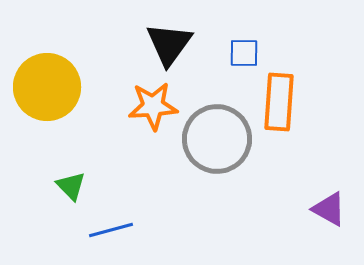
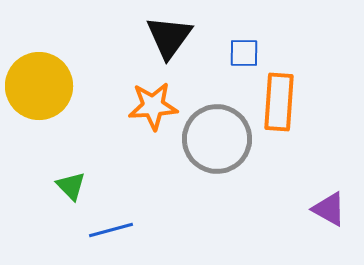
black triangle: moved 7 px up
yellow circle: moved 8 px left, 1 px up
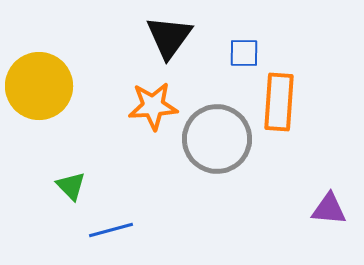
purple triangle: rotated 24 degrees counterclockwise
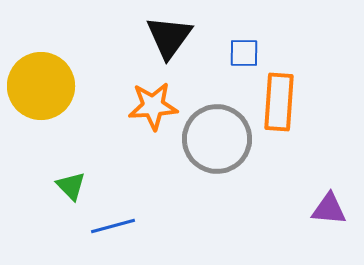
yellow circle: moved 2 px right
blue line: moved 2 px right, 4 px up
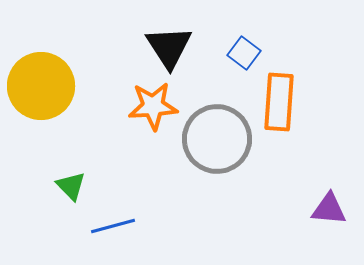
black triangle: moved 10 px down; rotated 9 degrees counterclockwise
blue square: rotated 36 degrees clockwise
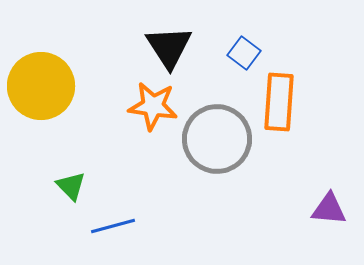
orange star: rotated 12 degrees clockwise
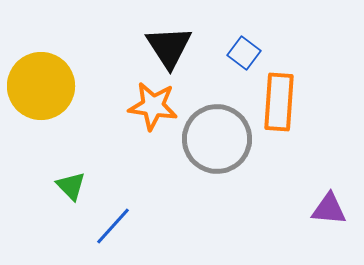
blue line: rotated 33 degrees counterclockwise
